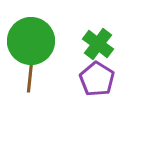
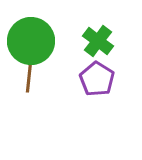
green cross: moved 3 px up
brown line: moved 1 px left
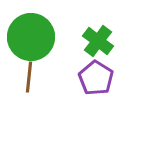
green circle: moved 4 px up
purple pentagon: moved 1 px left, 1 px up
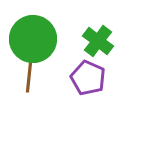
green circle: moved 2 px right, 2 px down
purple pentagon: moved 8 px left; rotated 8 degrees counterclockwise
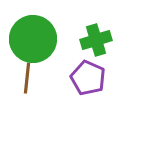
green cross: moved 2 px left, 1 px up; rotated 36 degrees clockwise
brown line: moved 2 px left, 1 px down
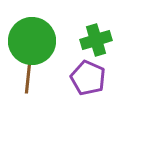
green circle: moved 1 px left, 2 px down
brown line: moved 1 px right
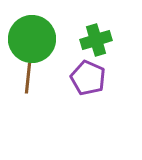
green circle: moved 2 px up
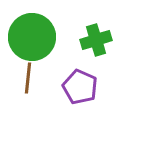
green circle: moved 2 px up
purple pentagon: moved 8 px left, 9 px down
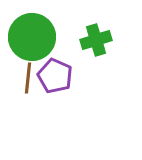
purple pentagon: moved 25 px left, 11 px up
